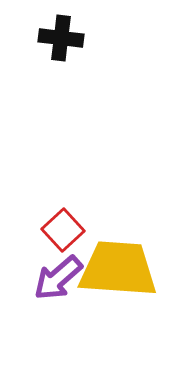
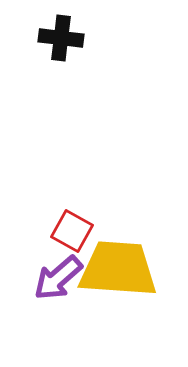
red square: moved 9 px right, 1 px down; rotated 18 degrees counterclockwise
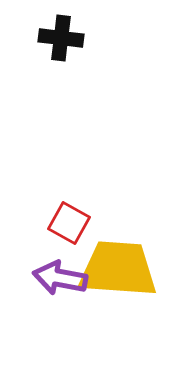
red square: moved 3 px left, 8 px up
purple arrow: moved 2 px right; rotated 52 degrees clockwise
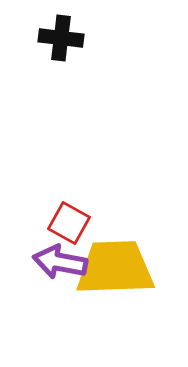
yellow trapezoid: moved 3 px left, 1 px up; rotated 6 degrees counterclockwise
purple arrow: moved 16 px up
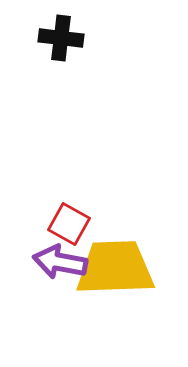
red square: moved 1 px down
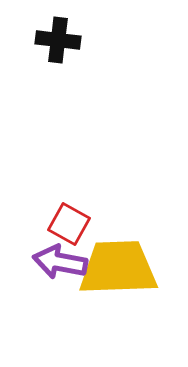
black cross: moved 3 px left, 2 px down
yellow trapezoid: moved 3 px right
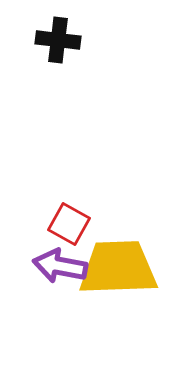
purple arrow: moved 4 px down
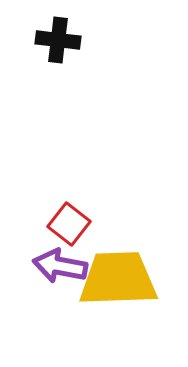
red square: rotated 9 degrees clockwise
yellow trapezoid: moved 11 px down
